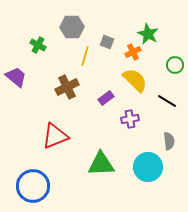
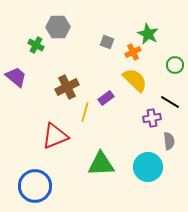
gray hexagon: moved 14 px left
green cross: moved 2 px left
yellow line: moved 56 px down
black line: moved 3 px right, 1 px down
purple cross: moved 22 px right, 1 px up
blue circle: moved 2 px right
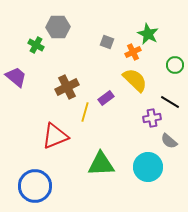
gray semicircle: rotated 138 degrees clockwise
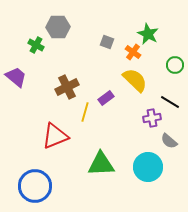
orange cross: rotated 28 degrees counterclockwise
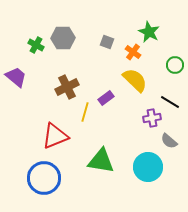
gray hexagon: moved 5 px right, 11 px down
green star: moved 1 px right, 2 px up
green triangle: moved 3 px up; rotated 12 degrees clockwise
blue circle: moved 9 px right, 8 px up
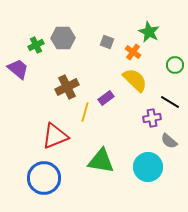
green cross: rotated 35 degrees clockwise
purple trapezoid: moved 2 px right, 8 px up
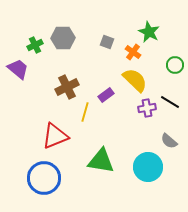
green cross: moved 1 px left
purple rectangle: moved 3 px up
purple cross: moved 5 px left, 10 px up
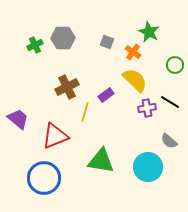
purple trapezoid: moved 50 px down
